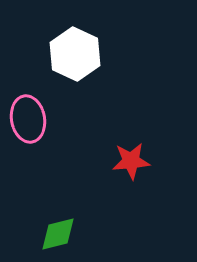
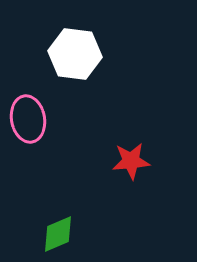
white hexagon: rotated 18 degrees counterclockwise
green diamond: rotated 9 degrees counterclockwise
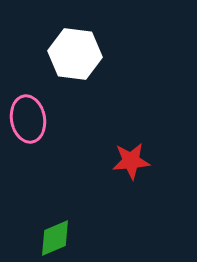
green diamond: moved 3 px left, 4 px down
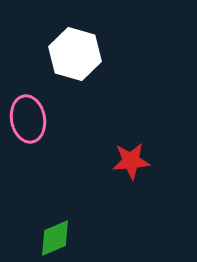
white hexagon: rotated 9 degrees clockwise
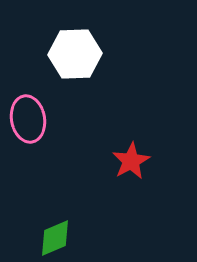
white hexagon: rotated 18 degrees counterclockwise
red star: rotated 24 degrees counterclockwise
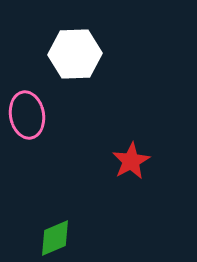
pink ellipse: moved 1 px left, 4 px up
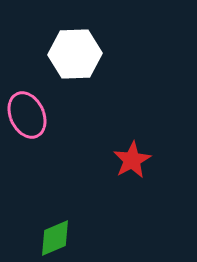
pink ellipse: rotated 15 degrees counterclockwise
red star: moved 1 px right, 1 px up
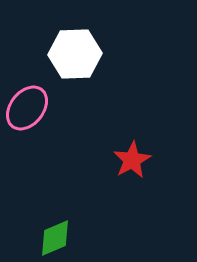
pink ellipse: moved 7 px up; rotated 63 degrees clockwise
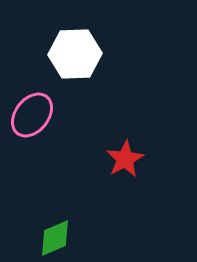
pink ellipse: moved 5 px right, 7 px down
red star: moved 7 px left, 1 px up
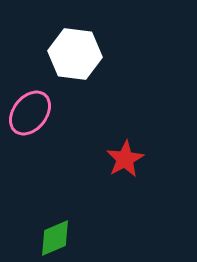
white hexagon: rotated 9 degrees clockwise
pink ellipse: moved 2 px left, 2 px up
